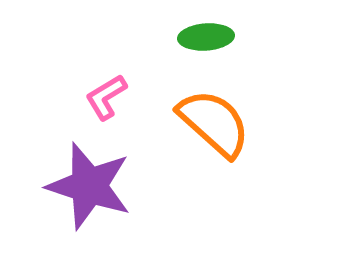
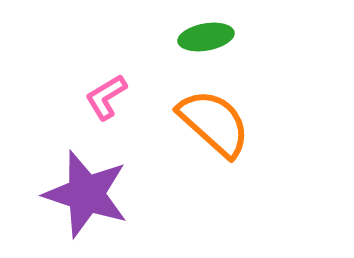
green ellipse: rotated 6 degrees counterclockwise
purple star: moved 3 px left, 8 px down
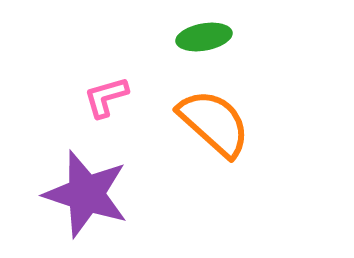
green ellipse: moved 2 px left
pink L-shape: rotated 15 degrees clockwise
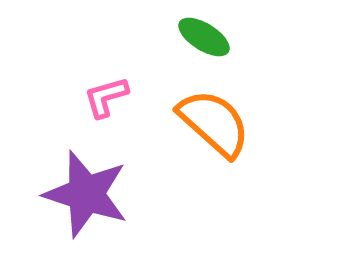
green ellipse: rotated 42 degrees clockwise
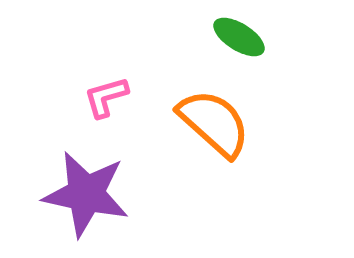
green ellipse: moved 35 px right
purple star: rotated 6 degrees counterclockwise
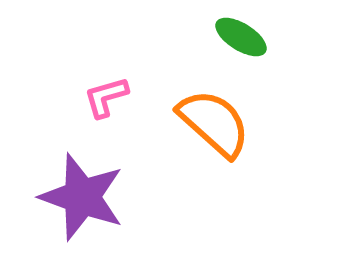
green ellipse: moved 2 px right
purple star: moved 4 px left, 3 px down; rotated 8 degrees clockwise
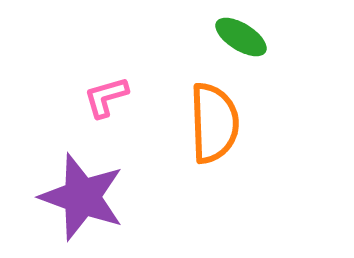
orange semicircle: rotated 46 degrees clockwise
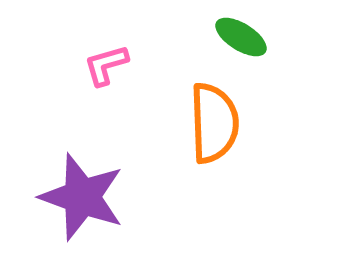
pink L-shape: moved 32 px up
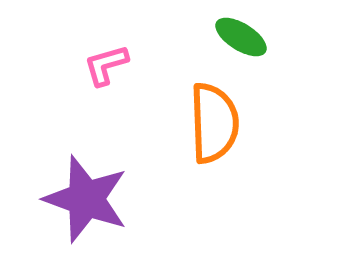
purple star: moved 4 px right, 2 px down
